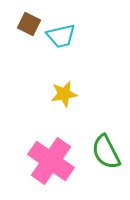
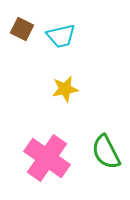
brown square: moved 7 px left, 5 px down
yellow star: moved 1 px right, 5 px up
pink cross: moved 4 px left, 3 px up
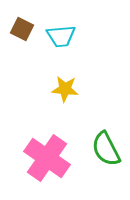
cyan trapezoid: rotated 8 degrees clockwise
yellow star: rotated 16 degrees clockwise
green semicircle: moved 3 px up
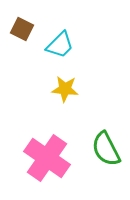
cyan trapezoid: moved 1 px left, 9 px down; rotated 40 degrees counterclockwise
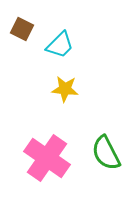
green semicircle: moved 4 px down
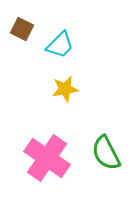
yellow star: rotated 16 degrees counterclockwise
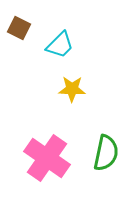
brown square: moved 3 px left, 1 px up
yellow star: moved 7 px right; rotated 12 degrees clockwise
green semicircle: rotated 141 degrees counterclockwise
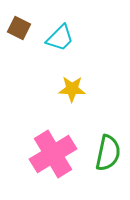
cyan trapezoid: moved 7 px up
green semicircle: moved 2 px right
pink cross: moved 6 px right, 4 px up; rotated 24 degrees clockwise
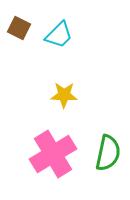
cyan trapezoid: moved 1 px left, 3 px up
yellow star: moved 8 px left, 6 px down
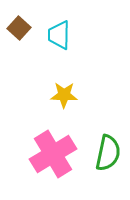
brown square: rotated 15 degrees clockwise
cyan trapezoid: rotated 136 degrees clockwise
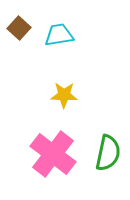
cyan trapezoid: rotated 80 degrees clockwise
pink cross: rotated 21 degrees counterclockwise
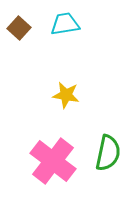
cyan trapezoid: moved 6 px right, 11 px up
yellow star: moved 2 px right; rotated 8 degrees clockwise
pink cross: moved 7 px down
